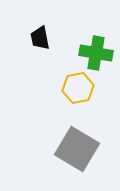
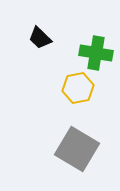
black trapezoid: rotated 35 degrees counterclockwise
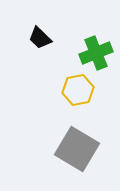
green cross: rotated 32 degrees counterclockwise
yellow hexagon: moved 2 px down
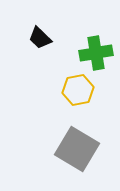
green cross: rotated 12 degrees clockwise
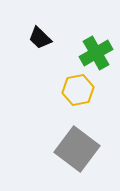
green cross: rotated 20 degrees counterclockwise
gray square: rotated 6 degrees clockwise
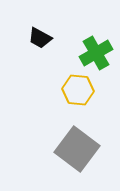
black trapezoid: rotated 15 degrees counterclockwise
yellow hexagon: rotated 16 degrees clockwise
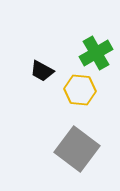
black trapezoid: moved 2 px right, 33 px down
yellow hexagon: moved 2 px right
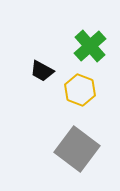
green cross: moved 6 px left, 7 px up; rotated 12 degrees counterclockwise
yellow hexagon: rotated 16 degrees clockwise
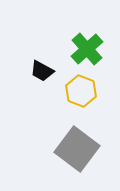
green cross: moved 3 px left, 3 px down
yellow hexagon: moved 1 px right, 1 px down
